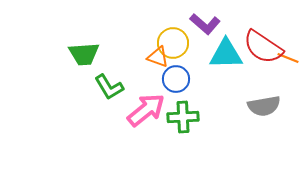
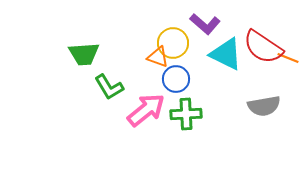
cyan triangle: rotated 27 degrees clockwise
green cross: moved 3 px right, 3 px up
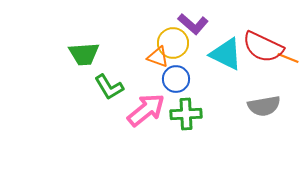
purple L-shape: moved 12 px left
red semicircle: rotated 9 degrees counterclockwise
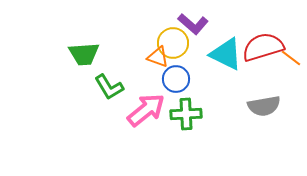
red semicircle: rotated 138 degrees clockwise
orange line: moved 3 px right; rotated 15 degrees clockwise
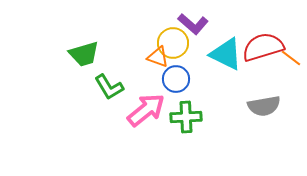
green trapezoid: rotated 12 degrees counterclockwise
green cross: moved 3 px down
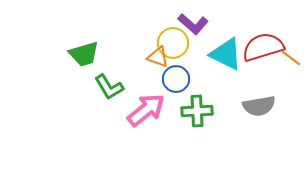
gray semicircle: moved 5 px left
green cross: moved 11 px right, 6 px up
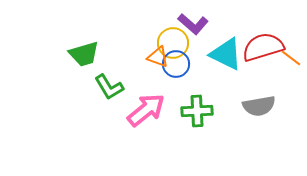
blue circle: moved 15 px up
